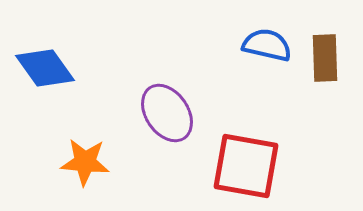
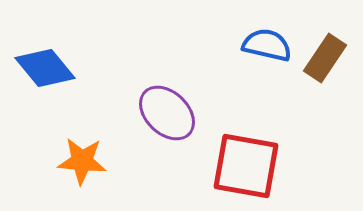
brown rectangle: rotated 36 degrees clockwise
blue diamond: rotated 4 degrees counterclockwise
purple ellipse: rotated 12 degrees counterclockwise
orange star: moved 3 px left, 1 px up
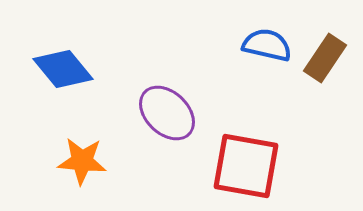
blue diamond: moved 18 px right, 1 px down
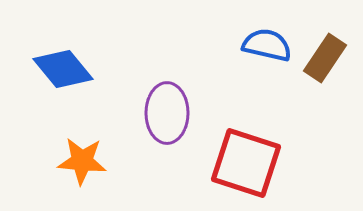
purple ellipse: rotated 46 degrees clockwise
red square: moved 3 px up; rotated 8 degrees clockwise
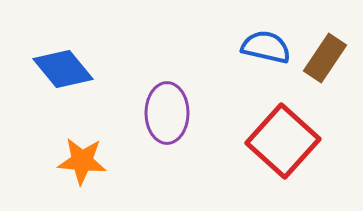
blue semicircle: moved 1 px left, 2 px down
red square: moved 37 px right, 22 px up; rotated 24 degrees clockwise
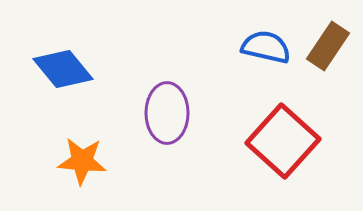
brown rectangle: moved 3 px right, 12 px up
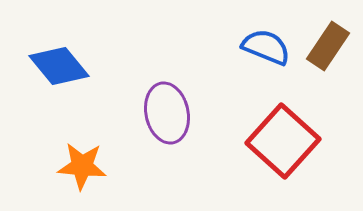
blue semicircle: rotated 9 degrees clockwise
blue diamond: moved 4 px left, 3 px up
purple ellipse: rotated 12 degrees counterclockwise
orange star: moved 5 px down
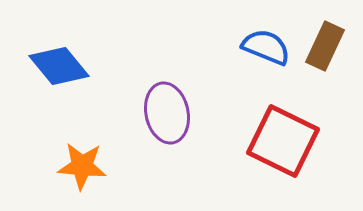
brown rectangle: moved 3 px left; rotated 9 degrees counterclockwise
red square: rotated 16 degrees counterclockwise
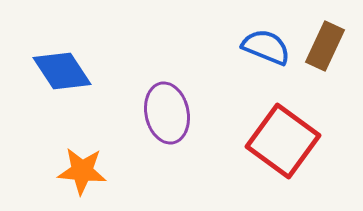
blue diamond: moved 3 px right, 5 px down; rotated 6 degrees clockwise
red square: rotated 10 degrees clockwise
orange star: moved 5 px down
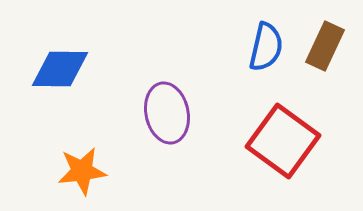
blue semicircle: rotated 81 degrees clockwise
blue diamond: moved 2 px left, 2 px up; rotated 56 degrees counterclockwise
orange star: rotated 12 degrees counterclockwise
